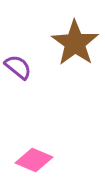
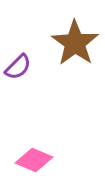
purple semicircle: rotated 96 degrees clockwise
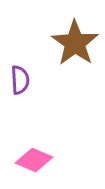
purple semicircle: moved 2 px right, 13 px down; rotated 48 degrees counterclockwise
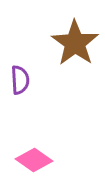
pink diamond: rotated 12 degrees clockwise
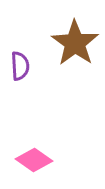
purple semicircle: moved 14 px up
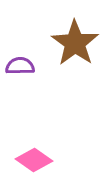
purple semicircle: rotated 88 degrees counterclockwise
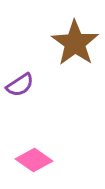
purple semicircle: moved 19 px down; rotated 148 degrees clockwise
